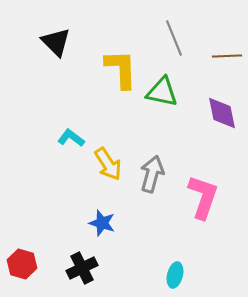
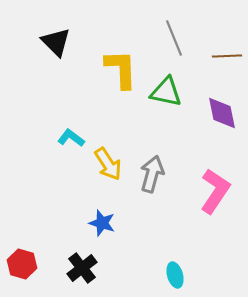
green triangle: moved 4 px right
pink L-shape: moved 12 px right, 6 px up; rotated 15 degrees clockwise
black cross: rotated 12 degrees counterclockwise
cyan ellipse: rotated 30 degrees counterclockwise
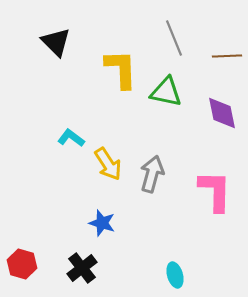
pink L-shape: rotated 33 degrees counterclockwise
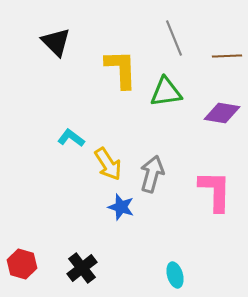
green triangle: rotated 20 degrees counterclockwise
purple diamond: rotated 69 degrees counterclockwise
blue star: moved 19 px right, 16 px up
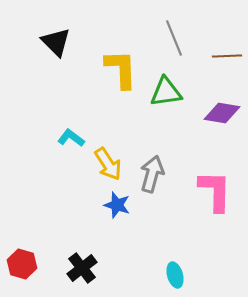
blue star: moved 4 px left, 2 px up
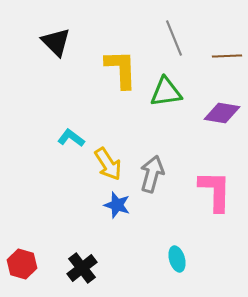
cyan ellipse: moved 2 px right, 16 px up
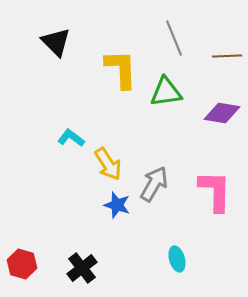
gray arrow: moved 2 px right, 10 px down; rotated 15 degrees clockwise
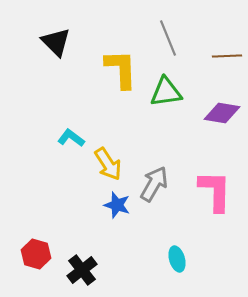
gray line: moved 6 px left
red hexagon: moved 14 px right, 10 px up
black cross: moved 2 px down
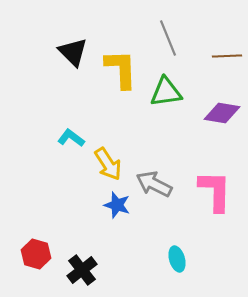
black triangle: moved 17 px right, 10 px down
gray arrow: rotated 93 degrees counterclockwise
